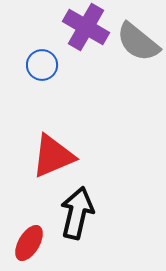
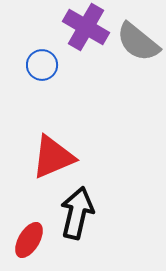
red triangle: moved 1 px down
red ellipse: moved 3 px up
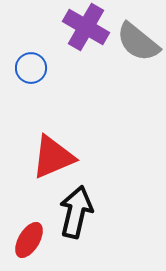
blue circle: moved 11 px left, 3 px down
black arrow: moved 1 px left, 1 px up
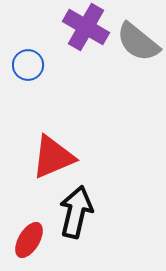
blue circle: moved 3 px left, 3 px up
